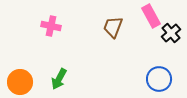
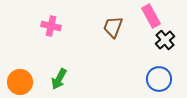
black cross: moved 6 px left, 7 px down
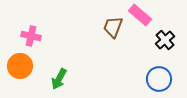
pink rectangle: moved 11 px left, 1 px up; rotated 20 degrees counterclockwise
pink cross: moved 20 px left, 10 px down
orange circle: moved 16 px up
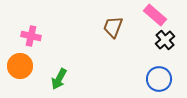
pink rectangle: moved 15 px right
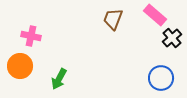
brown trapezoid: moved 8 px up
black cross: moved 7 px right, 2 px up
blue circle: moved 2 px right, 1 px up
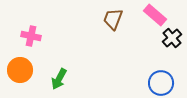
orange circle: moved 4 px down
blue circle: moved 5 px down
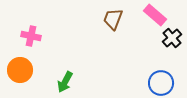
green arrow: moved 6 px right, 3 px down
